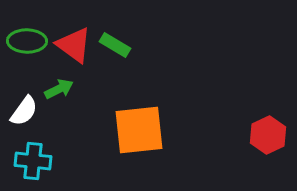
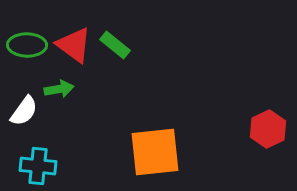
green ellipse: moved 4 px down
green rectangle: rotated 8 degrees clockwise
green arrow: rotated 16 degrees clockwise
orange square: moved 16 px right, 22 px down
red hexagon: moved 6 px up
cyan cross: moved 5 px right, 5 px down
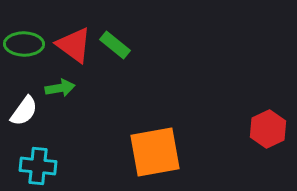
green ellipse: moved 3 px left, 1 px up
green arrow: moved 1 px right, 1 px up
orange square: rotated 4 degrees counterclockwise
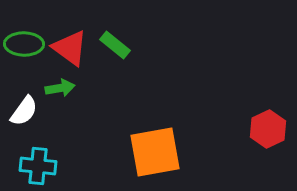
red triangle: moved 4 px left, 3 px down
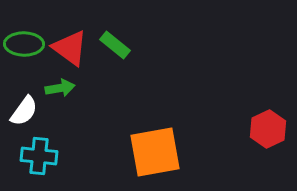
cyan cross: moved 1 px right, 10 px up
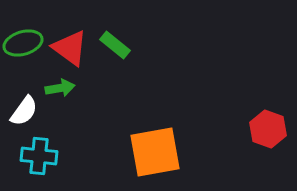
green ellipse: moved 1 px left, 1 px up; rotated 18 degrees counterclockwise
red hexagon: rotated 15 degrees counterclockwise
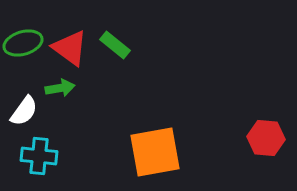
red hexagon: moved 2 px left, 9 px down; rotated 15 degrees counterclockwise
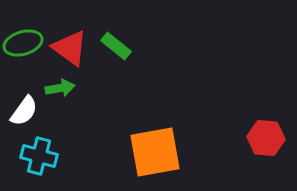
green rectangle: moved 1 px right, 1 px down
cyan cross: rotated 9 degrees clockwise
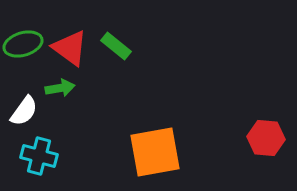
green ellipse: moved 1 px down
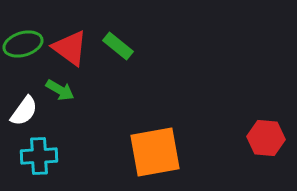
green rectangle: moved 2 px right
green arrow: moved 2 px down; rotated 40 degrees clockwise
cyan cross: rotated 18 degrees counterclockwise
